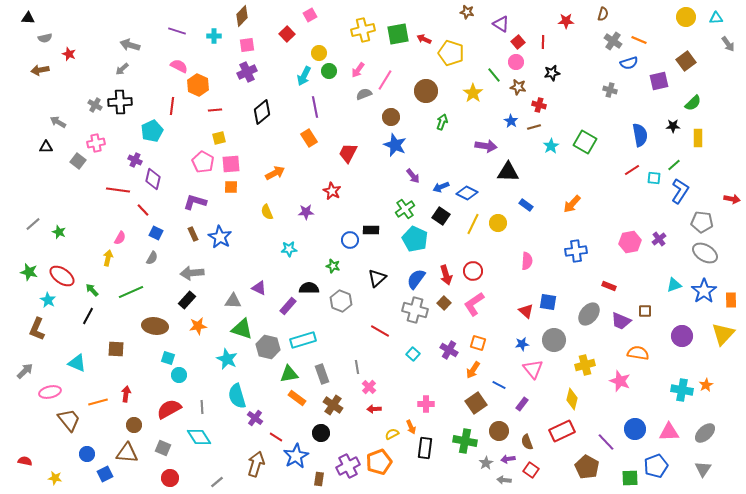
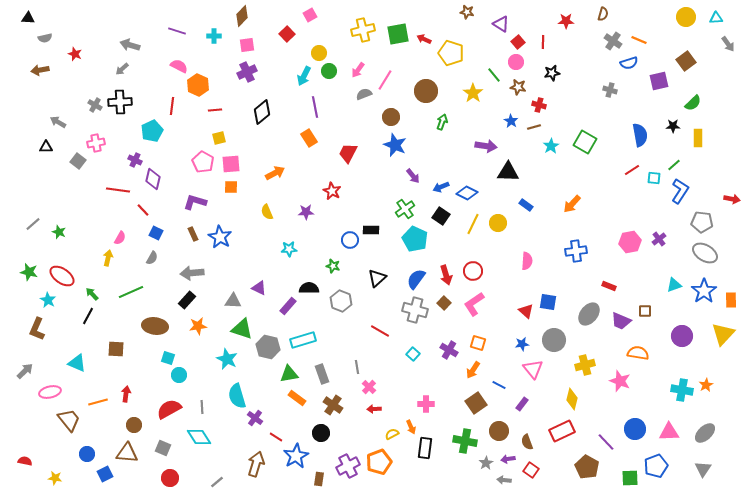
red star at (69, 54): moved 6 px right
green arrow at (92, 290): moved 4 px down
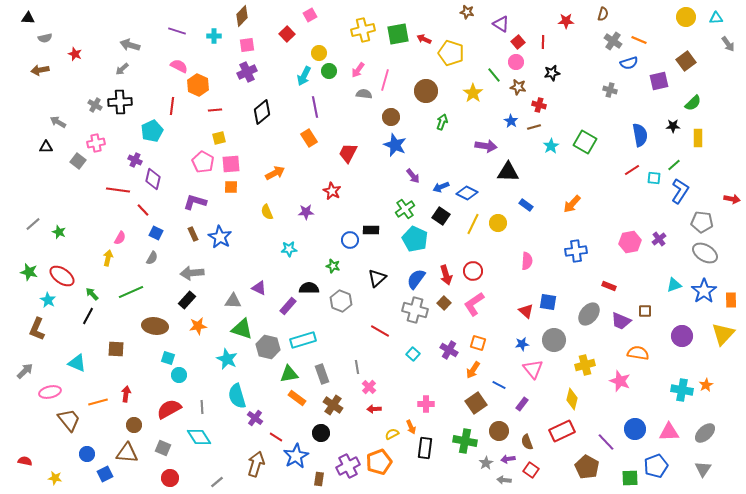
pink line at (385, 80): rotated 15 degrees counterclockwise
gray semicircle at (364, 94): rotated 28 degrees clockwise
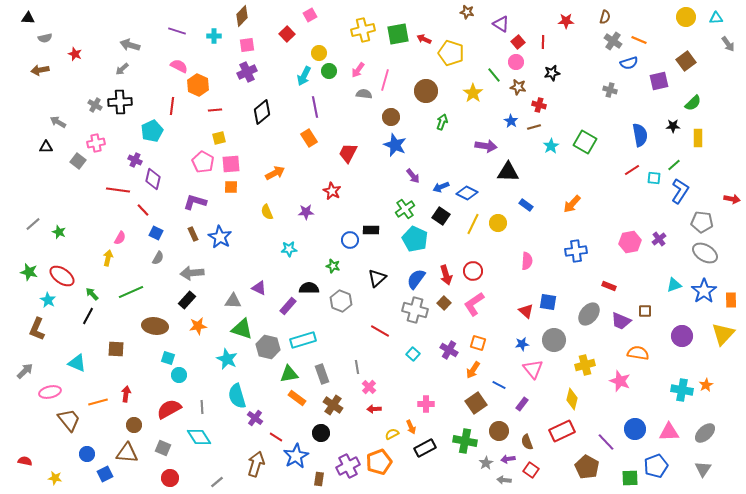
brown semicircle at (603, 14): moved 2 px right, 3 px down
gray semicircle at (152, 258): moved 6 px right
black rectangle at (425, 448): rotated 55 degrees clockwise
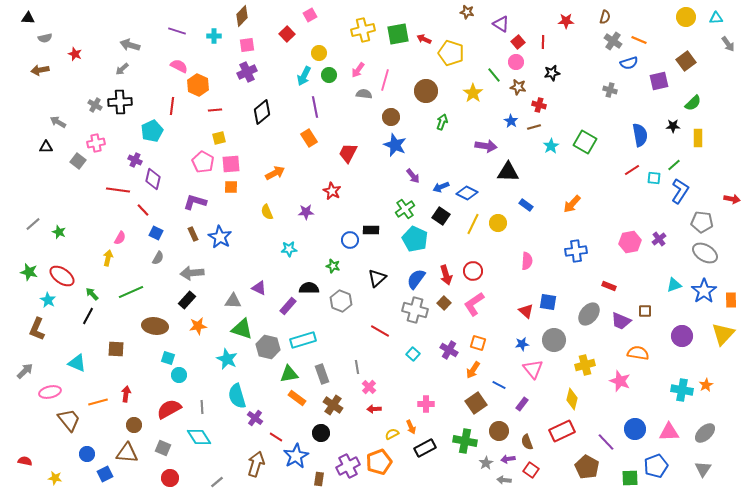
green circle at (329, 71): moved 4 px down
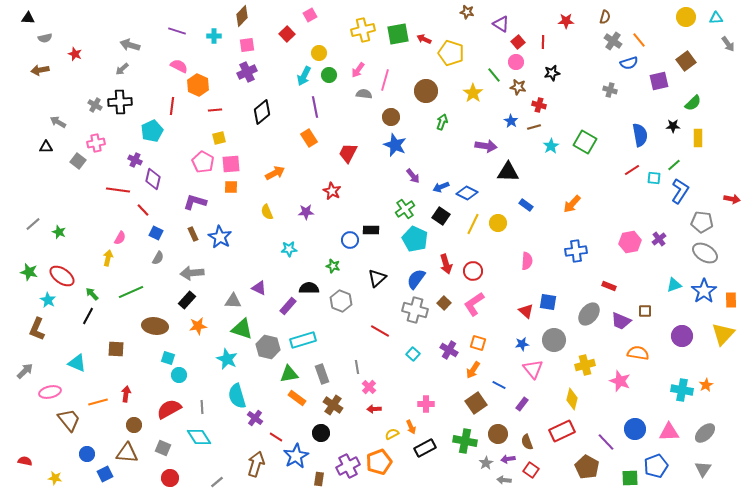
orange line at (639, 40): rotated 28 degrees clockwise
red arrow at (446, 275): moved 11 px up
brown circle at (499, 431): moved 1 px left, 3 px down
